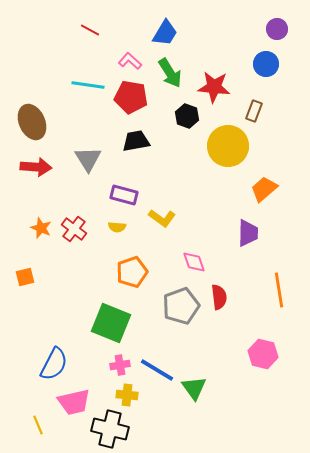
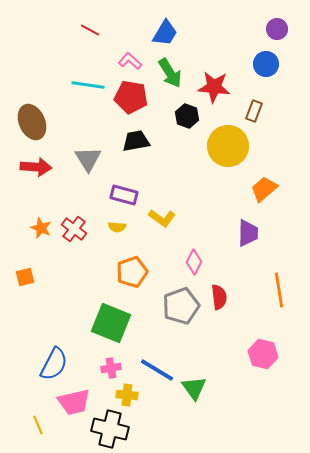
pink diamond: rotated 45 degrees clockwise
pink cross: moved 9 px left, 3 px down
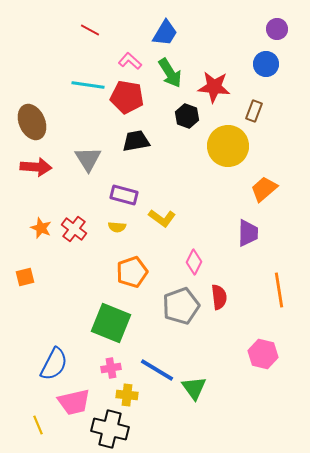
red pentagon: moved 4 px left
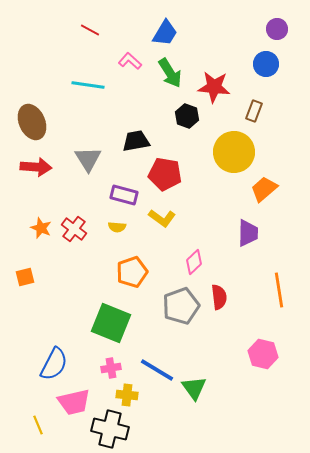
red pentagon: moved 38 px right, 77 px down
yellow circle: moved 6 px right, 6 px down
pink diamond: rotated 20 degrees clockwise
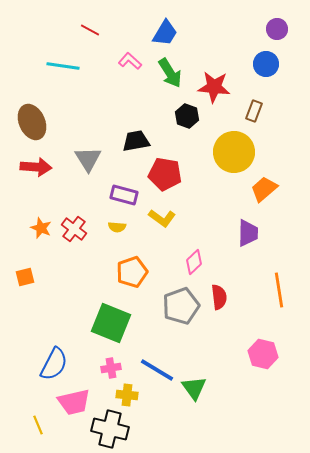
cyan line: moved 25 px left, 19 px up
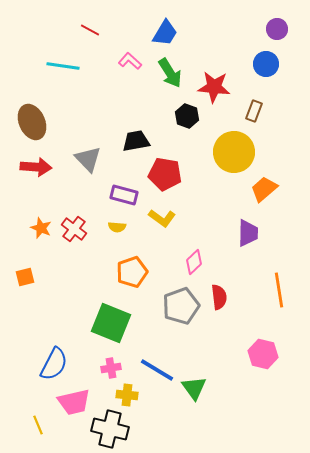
gray triangle: rotated 12 degrees counterclockwise
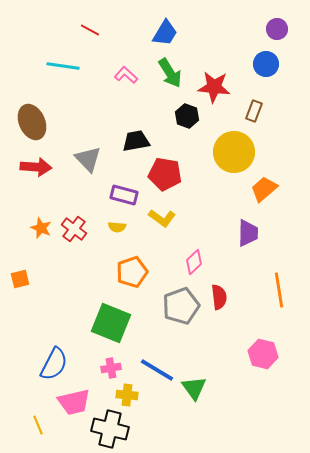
pink L-shape: moved 4 px left, 14 px down
orange square: moved 5 px left, 2 px down
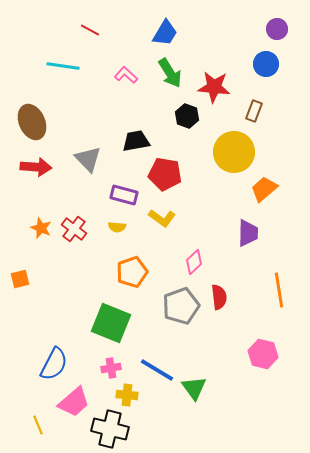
pink trapezoid: rotated 28 degrees counterclockwise
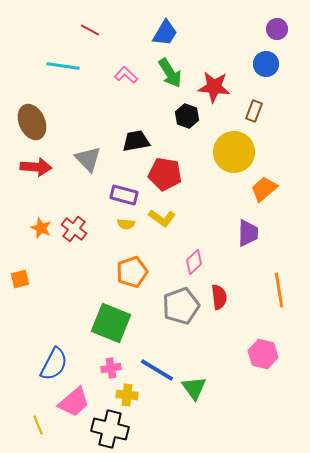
yellow semicircle: moved 9 px right, 3 px up
